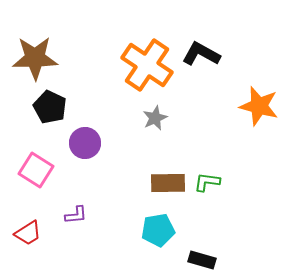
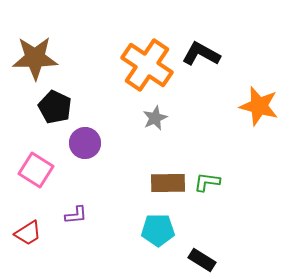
black pentagon: moved 5 px right
cyan pentagon: rotated 8 degrees clockwise
black rectangle: rotated 16 degrees clockwise
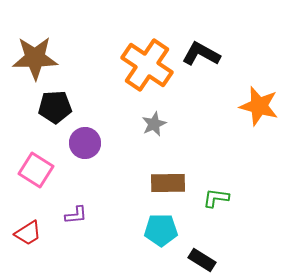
black pentagon: rotated 28 degrees counterclockwise
gray star: moved 1 px left, 6 px down
green L-shape: moved 9 px right, 16 px down
cyan pentagon: moved 3 px right
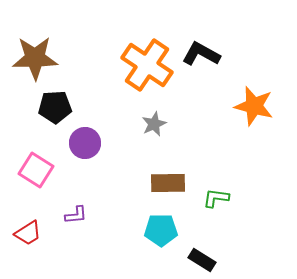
orange star: moved 5 px left
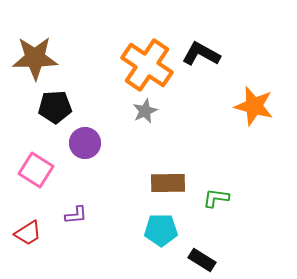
gray star: moved 9 px left, 13 px up
